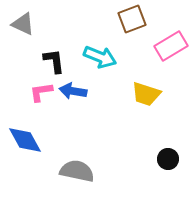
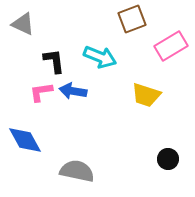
yellow trapezoid: moved 1 px down
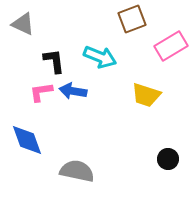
blue diamond: moved 2 px right; rotated 9 degrees clockwise
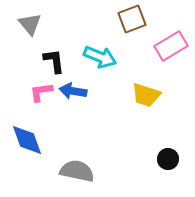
gray triangle: moved 7 px right; rotated 25 degrees clockwise
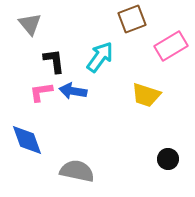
cyan arrow: rotated 76 degrees counterclockwise
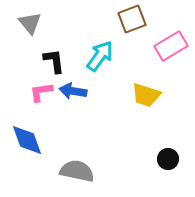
gray triangle: moved 1 px up
cyan arrow: moved 1 px up
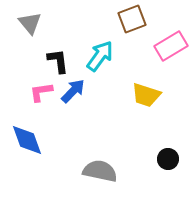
black L-shape: moved 4 px right
blue arrow: rotated 124 degrees clockwise
gray semicircle: moved 23 px right
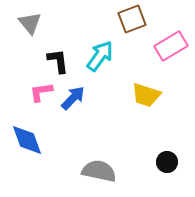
blue arrow: moved 7 px down
black circle: moved 1 px left, 3 px down
gray semicircle: moved 1 px left
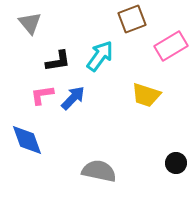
black L-shape: rotated 88 degrees clockwise
pink L-shape: moved 1 px right, 3 px down
black circle: moved 9 px right, 1 px down
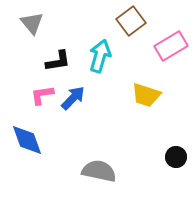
brown square: moved 1 px left, 2 px down; rotated 16 degrees counterclockwise
gray triangle: moved 2 px right
cyan arrow: rotated 20 degrees counterclockwise
black circle: moved 6 px up
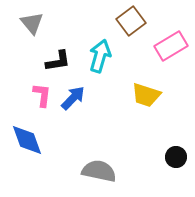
pink L-shape: rotated 105 degrees clockwise
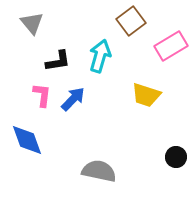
blue arrow: moved 1 px down
